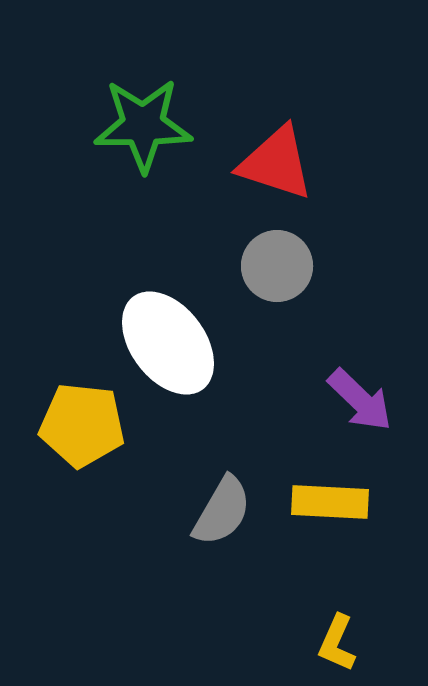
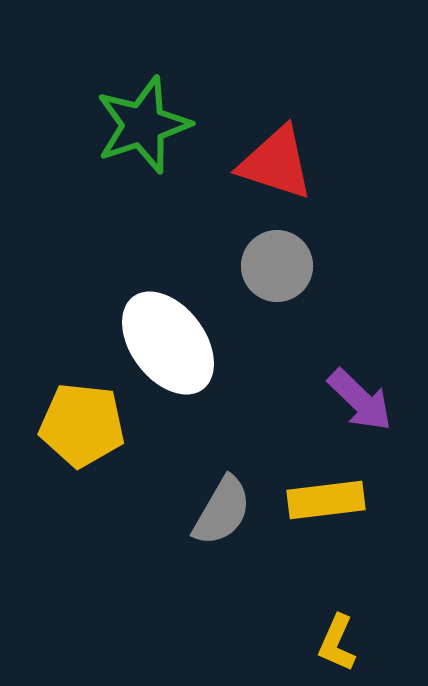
green star: rotated 18 degrees counterclockwise
yellow rectangle: moved 4 px left, 2 px up; rotated 10 degrees counterclockwise
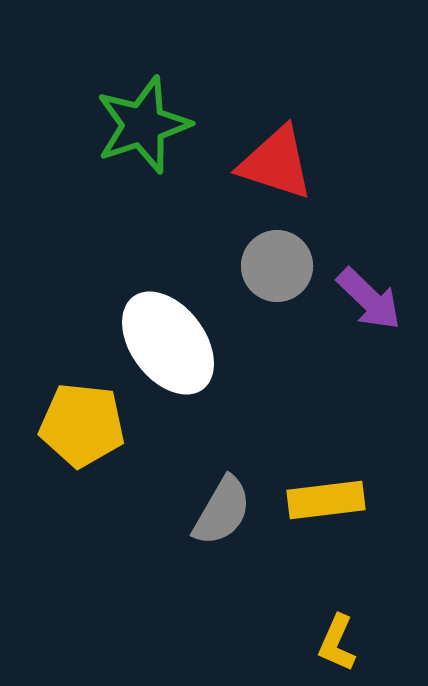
purple arrow: moved 9 px right, 101 px up
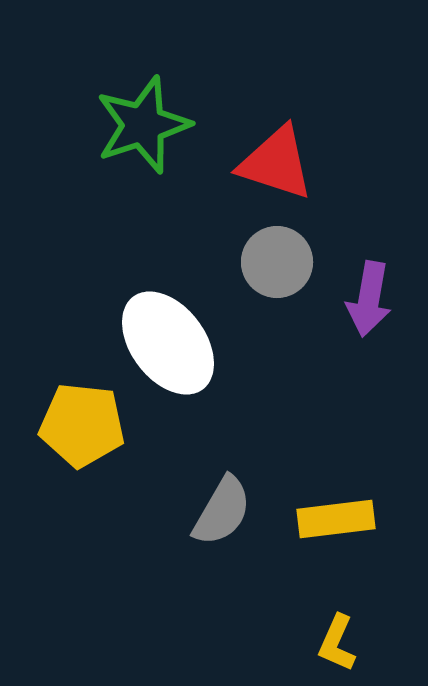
gray circle: moved 4 px up
purple arrow: rotated 56 degrees clockwise
yellow rectangle: moved 10 px right, 19 px down
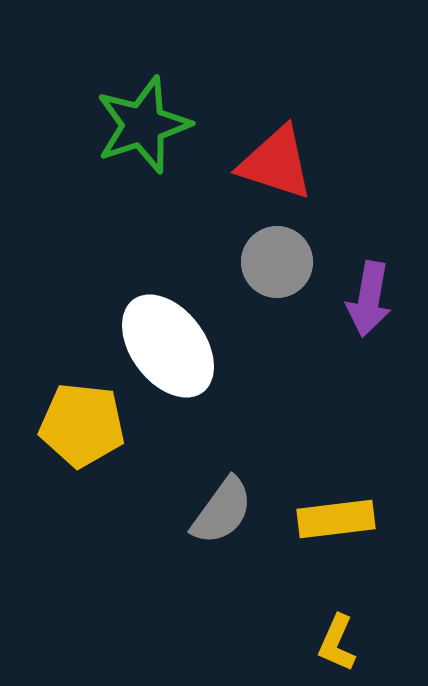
white ellipse: moved 3 px down
gray semicircle: rotated 6 degrees clockwise
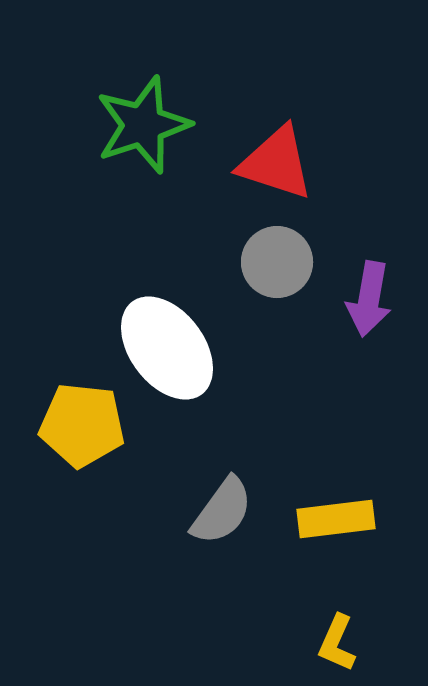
white ellipse: moved 1 px left, 2 px down
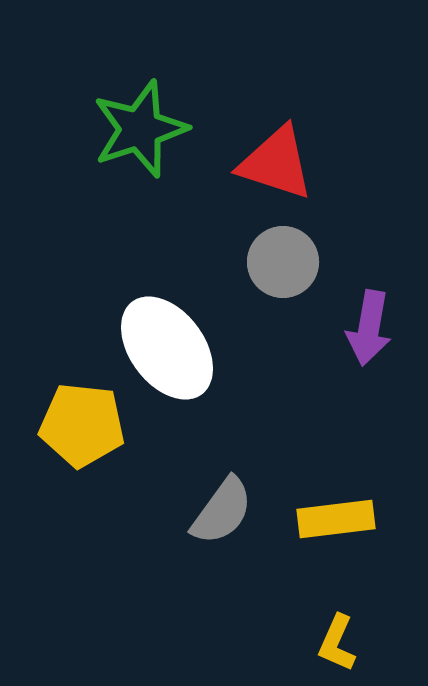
green star: moved 3 px left, 4 px down
gray circle: moved 6 px right
purple arrow: moved 29 px down
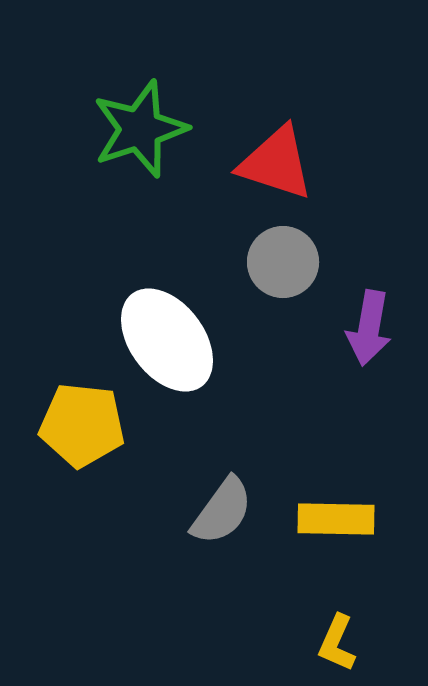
white ellipse: moved 8 px up
yellow rectangle: rotated 8 degrees clockwise
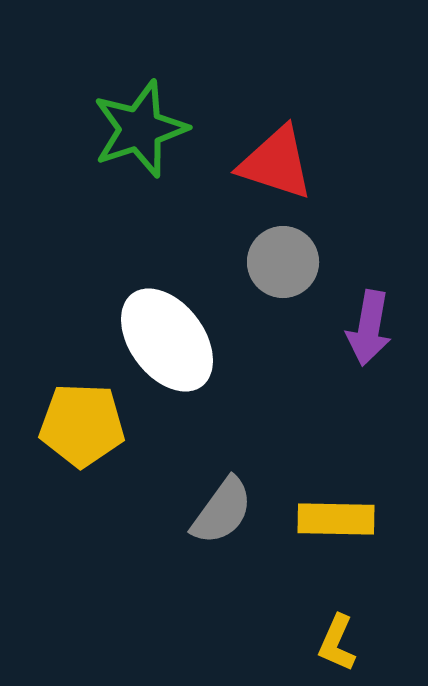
yellow pentagon: rotated 4 degrees counterclockwise
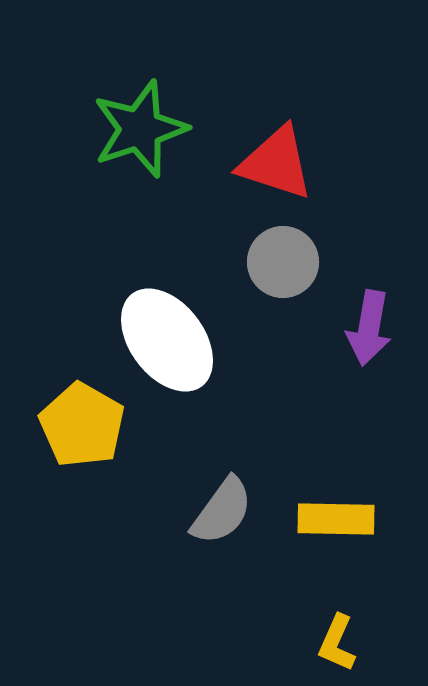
yellow pentagon: rotated 28 degrees clockwise
